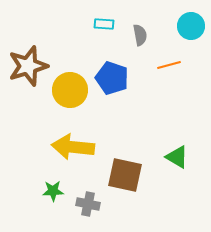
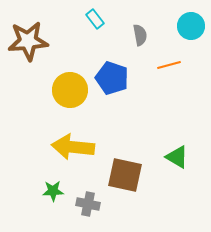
cyan rectangle: moved 9 px left, 5 px up; rotated 48 degrees clockwise
brown star: moved 25 px up; rotated 12 degrees clockwise
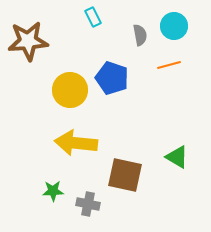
cyan rectangle: moved 2 px left, 2 px up; rotated 12 degrees clockwise
cyan circle: moved 17 px left
yellow arrow: moved 3 px right, 4 px up
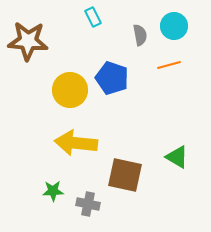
brown star: rotated 9 degrees clockwise
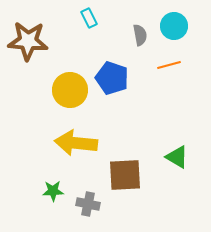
cyan rectangle: moved 4 px left, 1 px down
brown square: rotated 15 degrees counterclockwise
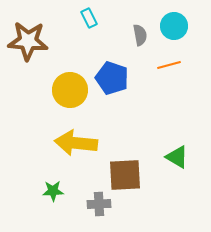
gray cross: moved 11 px right; rotated 15 degrees counterclockwise
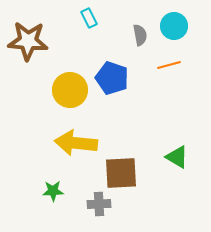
brown square: moved 4 px left, 2 px up
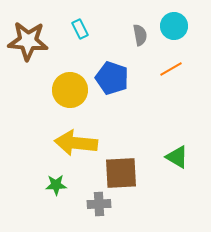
cyan rectangle: moved 9 px left, 11 px down
orange line: moved 2 px right, 4 px down; rotated 15 degrees counterclockwise
green star: moved 3 px right, 6 px up
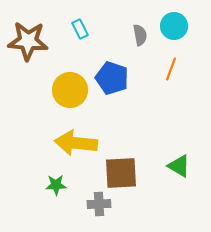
orange line: rotated 40 degrees counterclockwise
green triangle: moved 2 px right, 9 px down
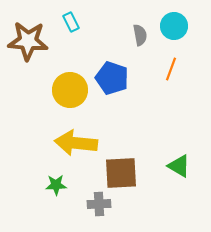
cyan rectangle: moved 9 px left, 7 px up
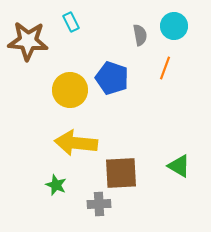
orange line: moved 6 px left, 1 px up
green star: rotated 25 degrees clockwise
